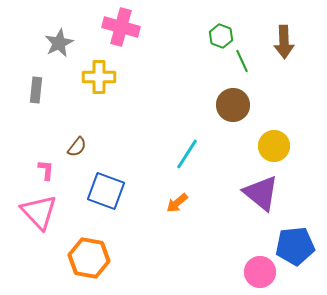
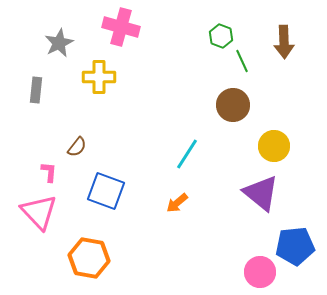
pink L-shape: moved 3 px right, 2 px down
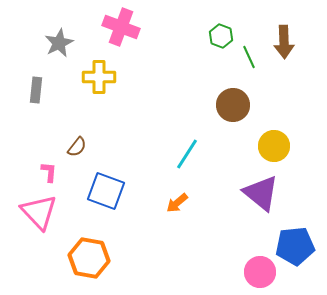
pink cross: rotated 6 degrees clockwise
green line: moved 7 px right, 4 px up
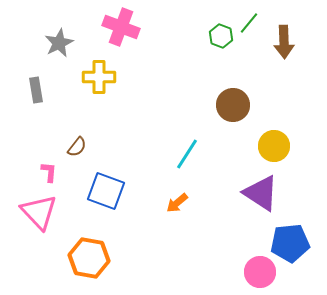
green line: moved 34 px up; rotated 65 degrees clockwise
gray rectangle: rotated 15 degrees counterclockwise
purple triangle: rotated 6 degrees counterclockwise
blue pentagon: moved 5 px left, 3 px up
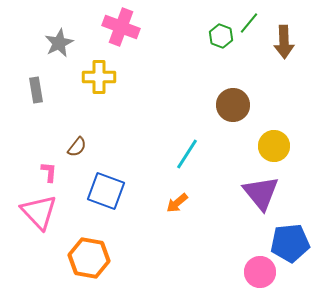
purple triangle: rotated 18 degrees clockwise
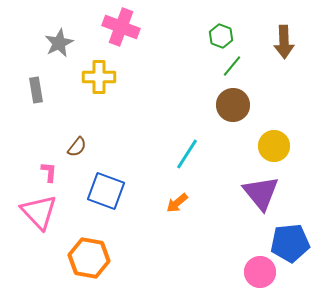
green line: moved 17 px left, 43 px down
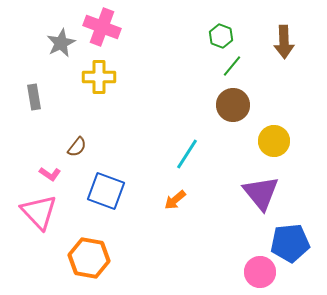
pink cross: moved 19 px left
gray star: moved 2 px right
gray rectangle: moved 2 px left, 7 px down
yellow circle: moved 5 px up
pink L-shape: moved 1 px right, 2 px down; rotated 120 degrees clockwise
orange arrow: moved 2 px left, 3 px up
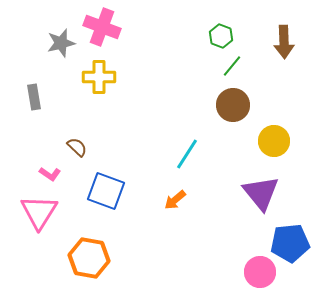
gray star: rotated 12 degrees clockwise
brown semicircle: rotated 85 degrees counterclockwise
pink triangle: rotated 15 degrees clockwise
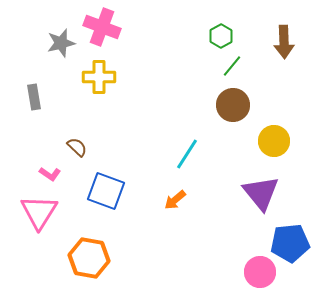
green hexagon: rotated 10 degrees clockwise
